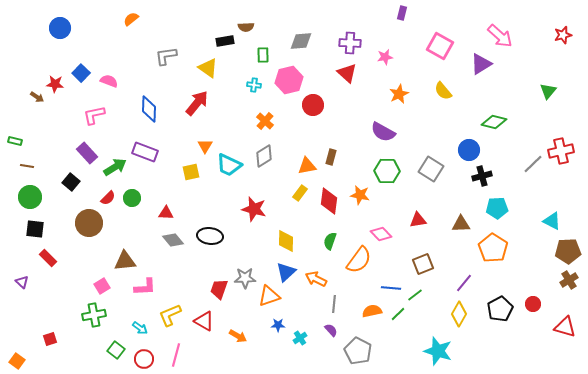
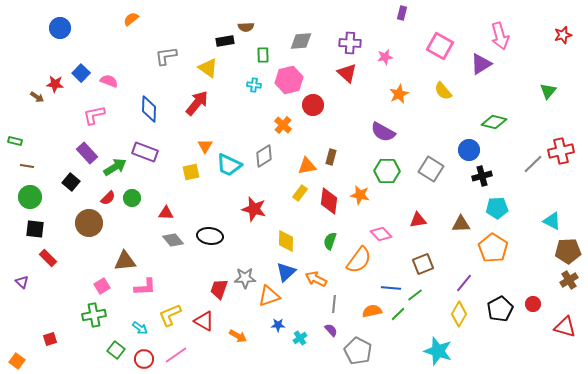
pink arrow at (500, 36): rotated 32 degrees clockwise
orange cross at (265, 121): moved 18 px right, 4 px down
pink line at (176, 355): rotated 40 degrees clockwise
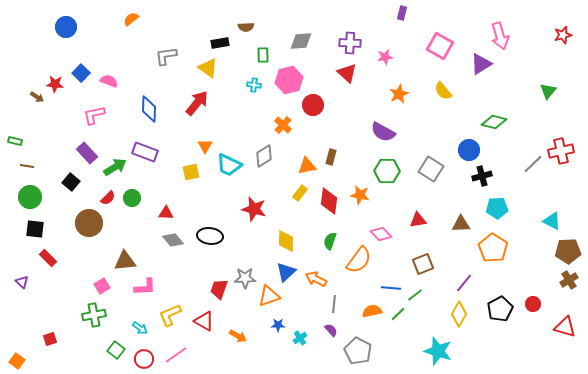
blue circle at (60, 28): moved 6 px right, 1 px up
black rectangle at (225, 41): moved 5 px left, 2 px down
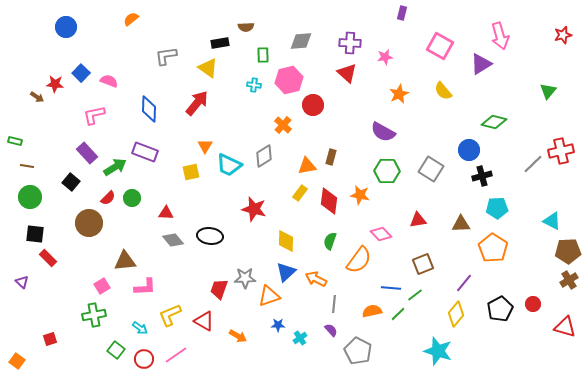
black square at (35, 229): moved 5 px down
yellow diamond at (459, 314): moved 3 px left; rotated 10 degrees clockwise
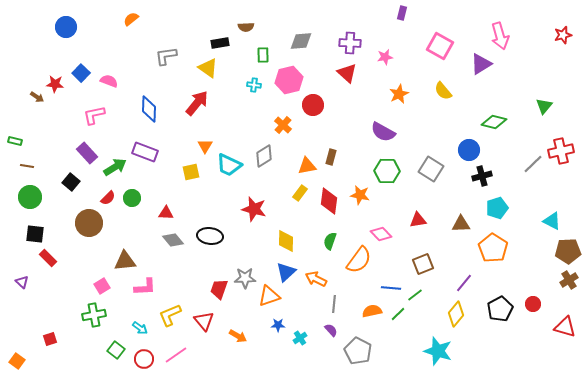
green triangle at (548, 91): moved 4 px left, 15 px down
cyan pentagon at (497, 208): rotated 15 degrees counterclockwise
red triangle at (204, 321): rotated 20 degrees clockwise
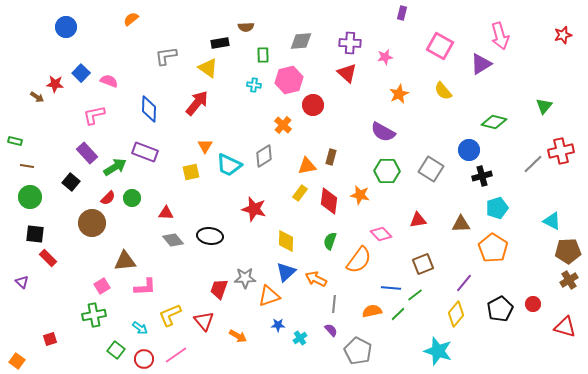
brown circle at (89, 223): moved 3 px right
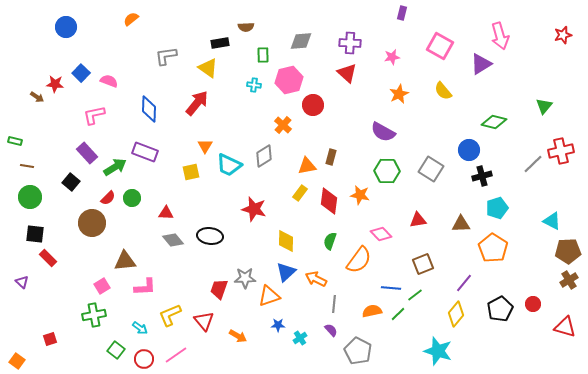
pink star at (385, 57): moved 7 px right
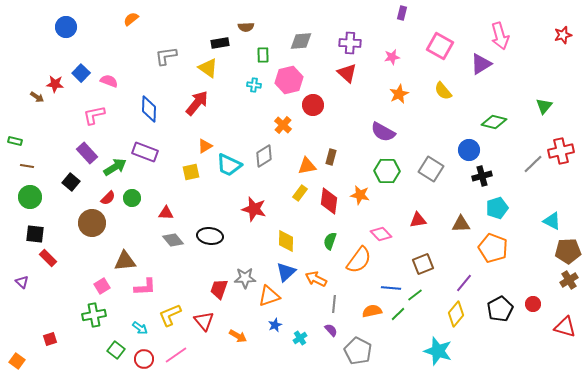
orange triangle at (205, 146): rotated 28 degrees clockwise
orange pentagon at (493, 248): rotated 12 degrees counterclockwise
blue star at (278, 325): moved 3 px left; rotated 24 degrees counterclockwise
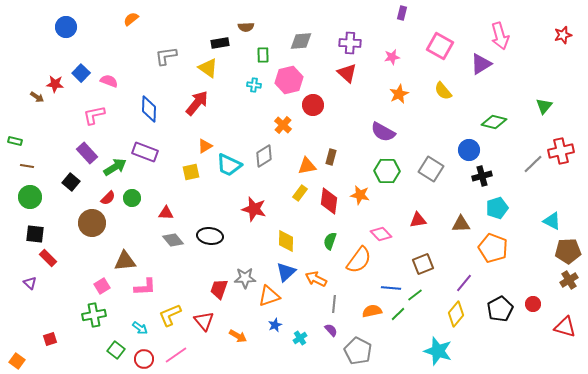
purple triangle at (22, 282): moved 8 px right, 1 px down
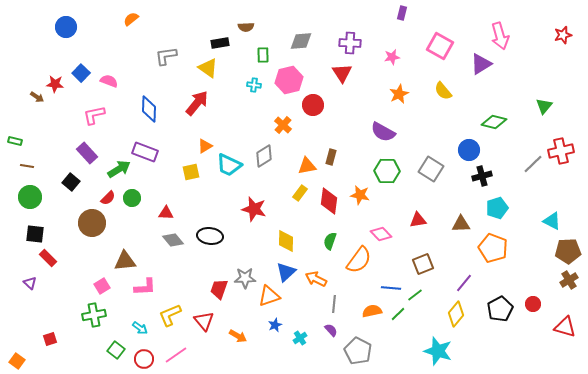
red triangle at (347, 73): moved 5 px left; rotated 15 degrees clockwise
green arrow at (115, 167): moved 4 px right, 2 px down
